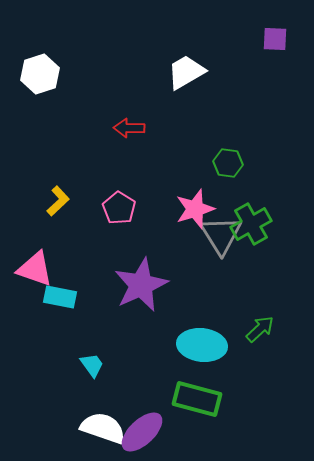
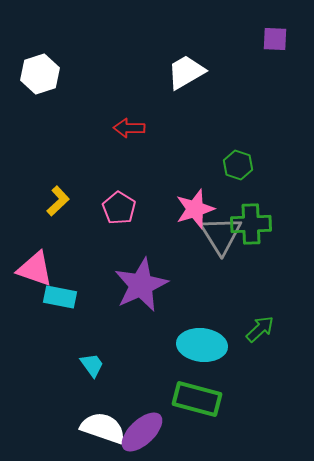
green hexagon: moved 10 px right, 2 px down; rotated 12 degrees clockwise
green cross: rotated 27 degrees clockwise
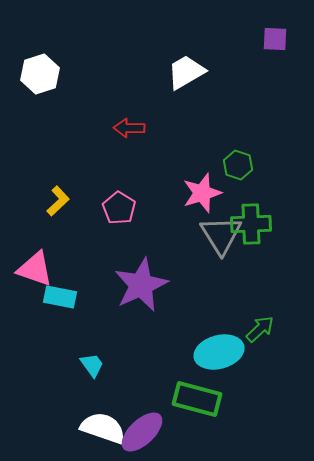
pink star: moved 7 px right, 16 px up
cyan ellipse: moved 17 px right, 7 px down; rotated 21 degrees counterclockwise
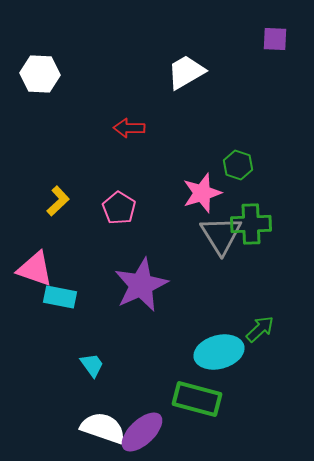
white hexagon: rotated 21 degrees clockwise
